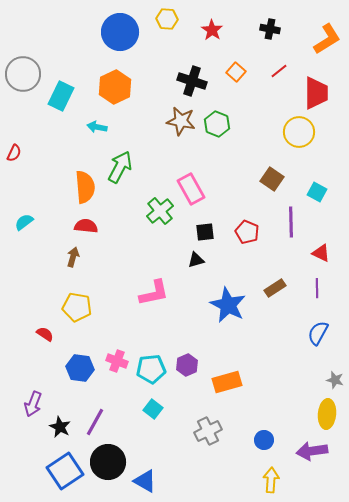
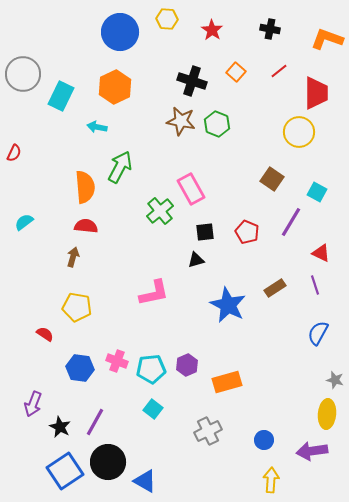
orange L-shape at (327, 39): rotated 128 degrees counterclockwise
purple line at (291, 222): rotated 32 degrees clockwise
purple line at (317, 288): moved 2 px left, 3 px up; rotated 18 degrees counterclockwise
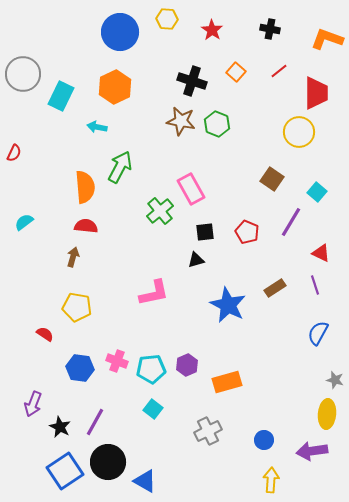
cyan square at (317, 192): rotated 12 degrees clockwise
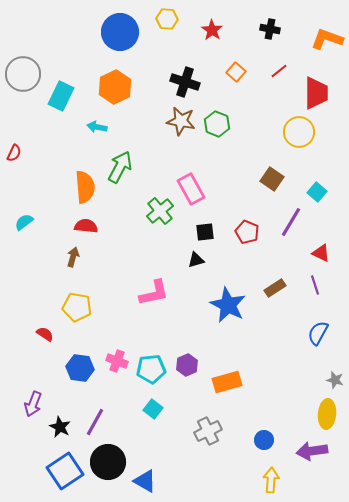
black cross at (192, 81): moved 7 px left, 1 px down
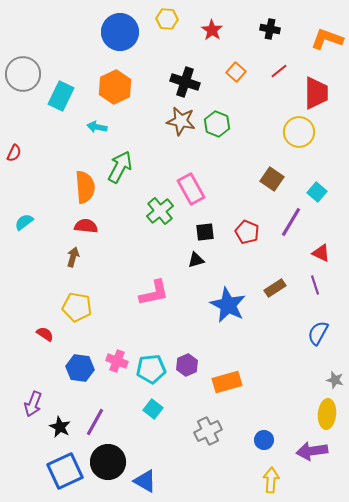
blue square at (65, 471): rotated 9 degrees clockwise
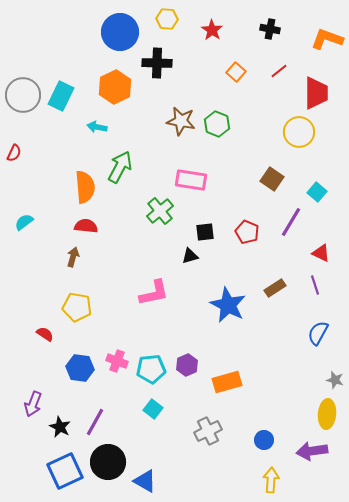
gray circle at (23, 74): moved 21 px down
black cross at (185, 82): moved 28 px left, 19 px up; rotated 16 degrees counterclockwise
pink rectangle at (191, 189): moved 9 px up; rotated 52 degrees counterclockwise
black triangle at (196, 260): moved 6 px left, 4 px up
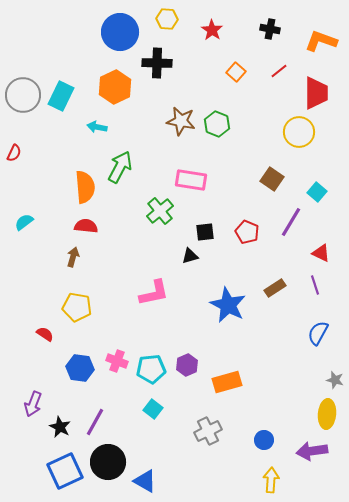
orange L-shape at (327, 39): moved 6 px left, 2 px down
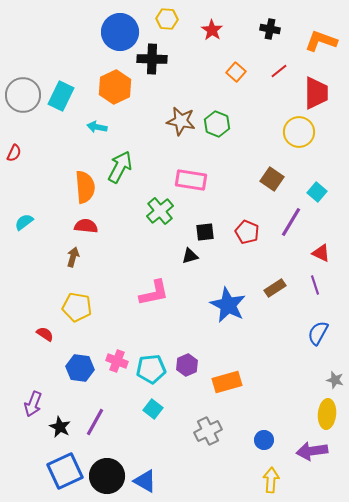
black cross at (157, 63): moved 5 px left, 4 px up
black circle at (108, 462): moved 1 px left, 14 px down
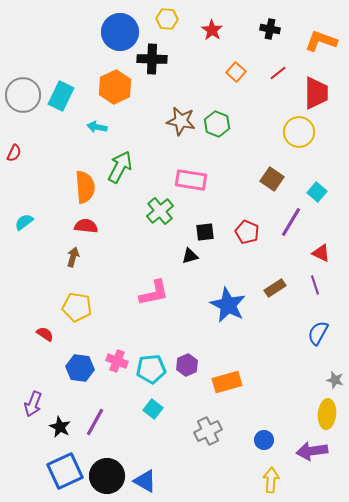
red line at (279, 71): moved 1 px left, 2 px down
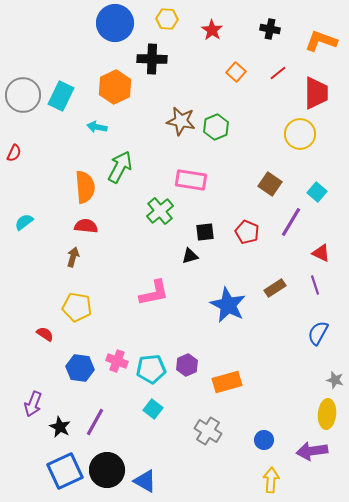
blue circle at (120, 32): moved 5 px left, 9 px up
green hexagon at (217, 124): moved 1 px left, 3 px down; rotated 15 degrees clockwise
yellow circle at (299, 132): moved 1 px right, 2 px down
brown square at (272, 179): moved 2 px left, 5 px down
gray cross at (208, 431): rotated 32 degrees counterclockwise
black circle at (107, 476): moved 6 px up
